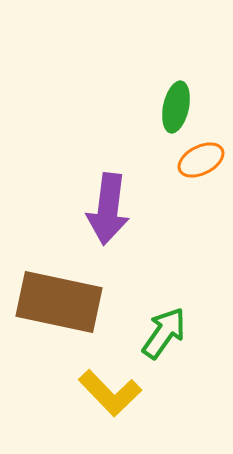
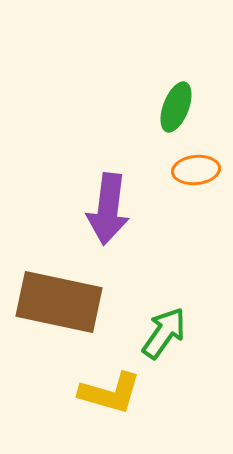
green ellipse: rotated 9 degrees clockwise
orange ellipse: moved 5 px left, 10 px down; rotated 21 degrees clockwise
yellow L-shape: rotated 30 degrees counterclockwise
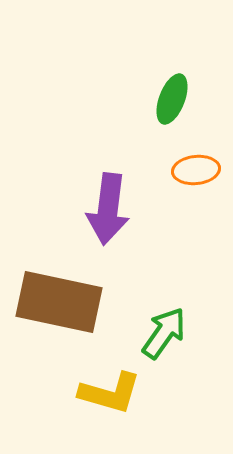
green ellipse: moved 4 px left, 8 px up
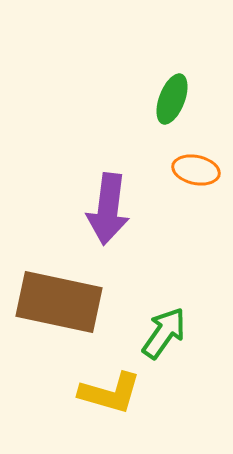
orange ellipse: rotated 18 degrees clockwise
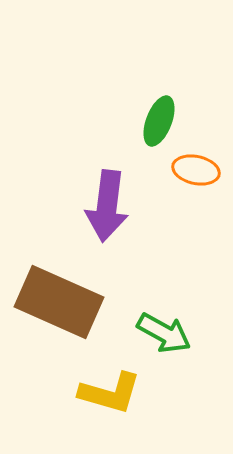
green ellipse: moved 13 px left, 22 px down
purple arrow: moved 1 px left, 3 px up
brown rectangle: rotated 12 degrees clockwise
green arrow: rotated 84 degrees clockwise
